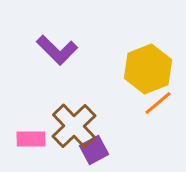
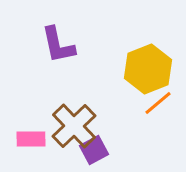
purple L-shape: moved 1 px right, 5 px up; rotated 33 degrees clockwise
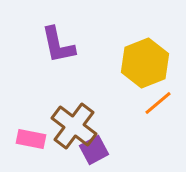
yellow hexagon: moved 3 px left, 6 px up
brown cross: rotated 9 degrees counterclockwise
pink rectangle: rotated 12 degrees clockwise
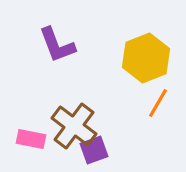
purple L-shape: moved 1 px left; rotated 9 degrees counterclockwise
yellow hexagon: moved 1 px right, 5 px up
orange line: rotated 20 degrees counterclockwise
purple square: rotated 8 degrees clockwise
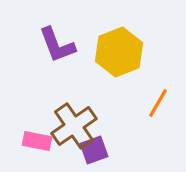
yellow hexagon: moved 27 px left, 6 px up
brown cross: rotated 18 degrees clockwise
pink rectangle: moved 6 px right, 2 px down
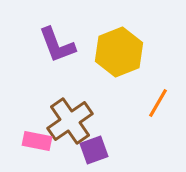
brown cross: moved 4 px left, 5 px up
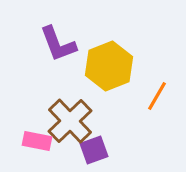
purple L-shape: moved 1 px right, 1 px up
yellow hexagon: moved 10 px left, 14 px down
orange line: moved 1 px left, 7 px up
brown cross: rotated 9 degrees counterclockwise
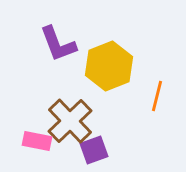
orange line: rotated 16 degrees counterclockwise
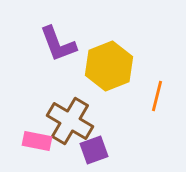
brown cross: rotated 15 degrees counterclockwise
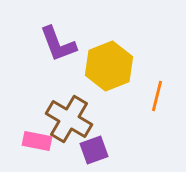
brown cross: moved 1 px left, 2 px up
